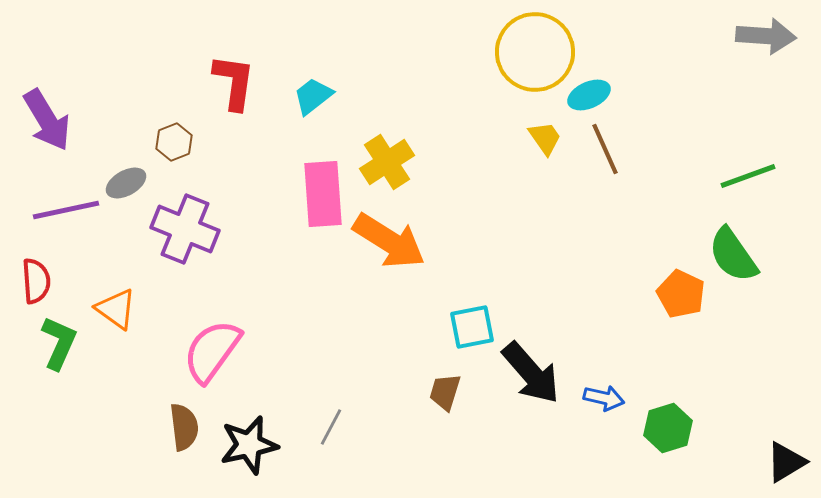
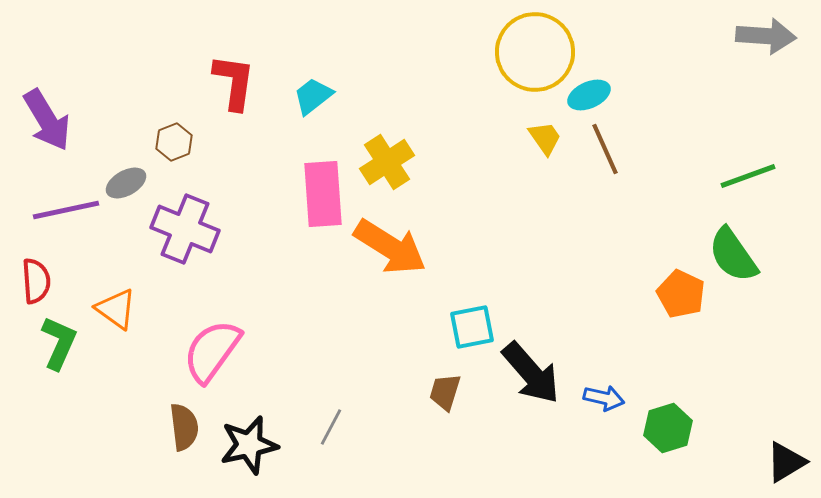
orange arrow: moved 1 px right, 6 px down
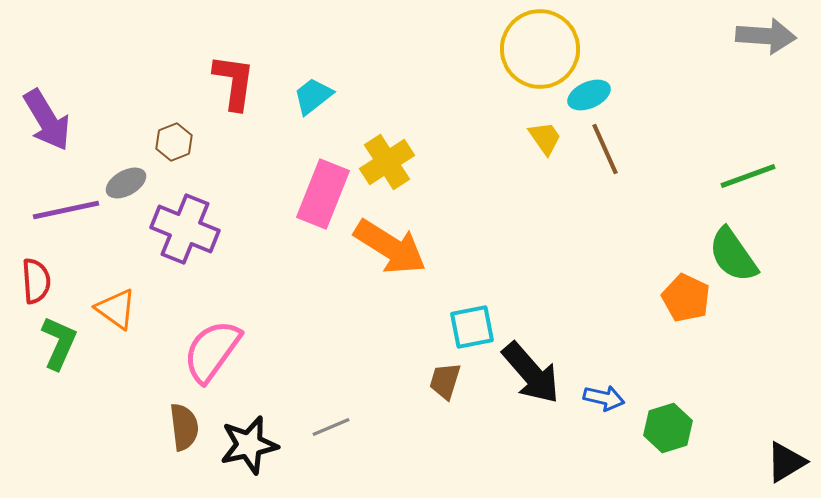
yellow circle: moved 5 px right, 3 px up
pink rectangle: rotated 26 degrees clockwise
orange pentagon: moved 5 px right, 4 px down
brown trapezoid: moved 11 px up
gray line: rotated 39 degrees clockwise
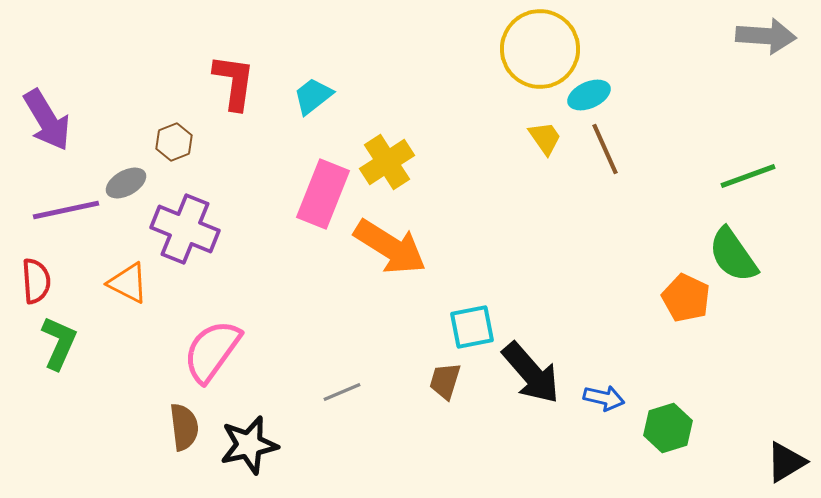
orange triangle: moved 12 px right, 26 px up; rotated 9 degrees counterclockwise
gray line: moved 11 px right, 35 px up
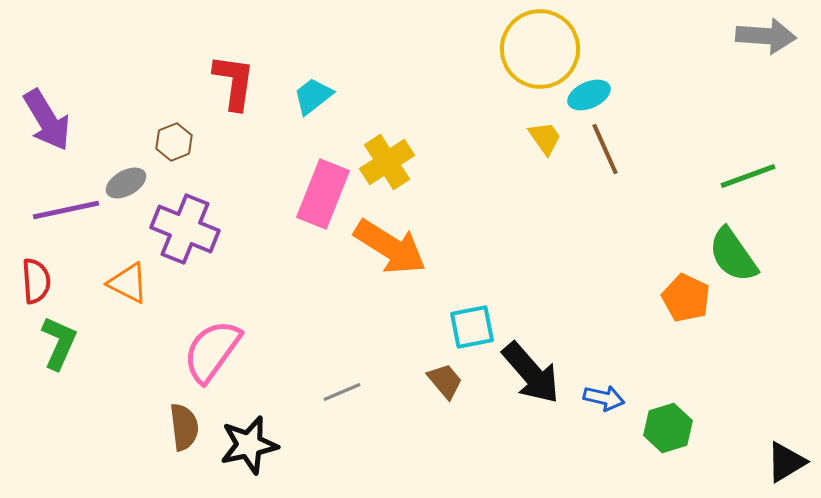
brown trapezoid: rotated 123 degrees clockwise
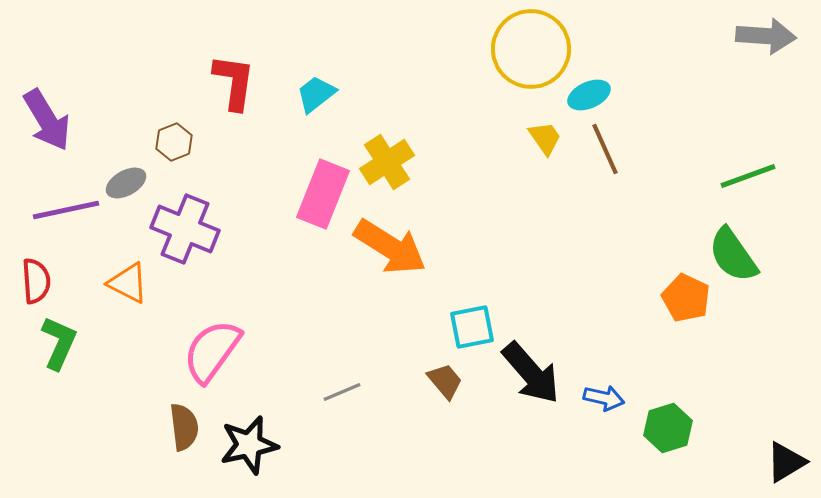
yellow circle: moved 9 px left
cyan trapezoid: moved 3 px right, 2 px up
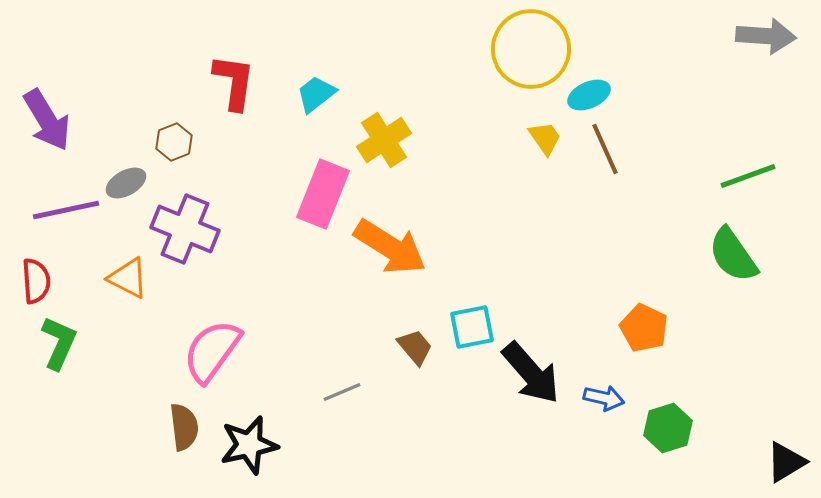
yellow cross: moved 3 px left, 22 px up
orange triangle: moved 5 px up
orange pentagon: moved 42 px left, 30 px down
brown trapezoid: moved 30 px left, 34 px up
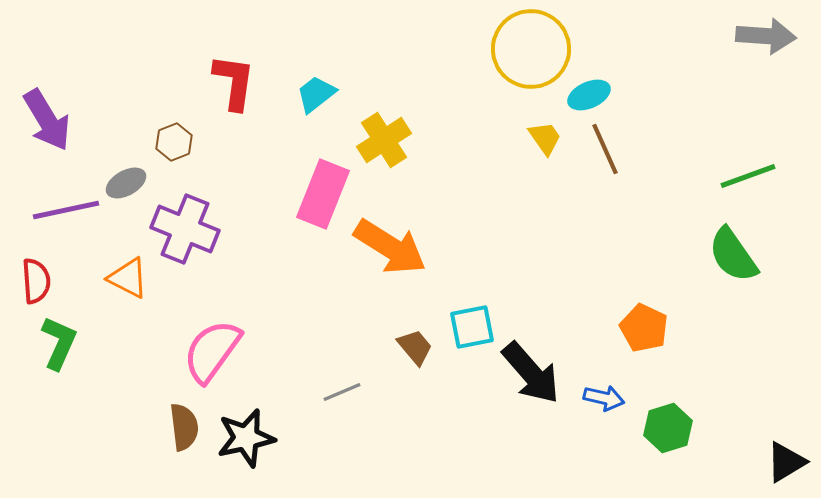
black star: moved 3 px left, 7 px up
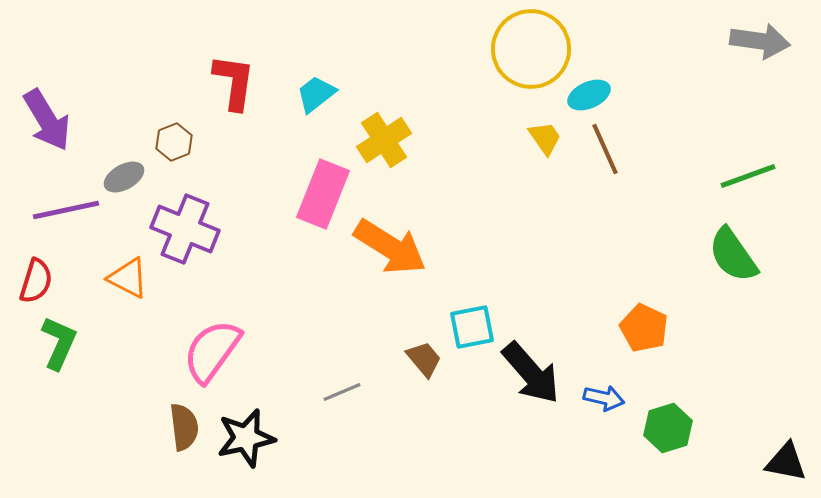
gray arrow: moved 6 px left, 5 px down; rotated 4 degrees clockwise
gray ellipse: moved 2 px left, 6 px up
red semicircle: rotated 21 degrees clockwise
brown trapezoid: moved 9 px right, 12 px down
black triangle: rotated 42 degrees clockwise
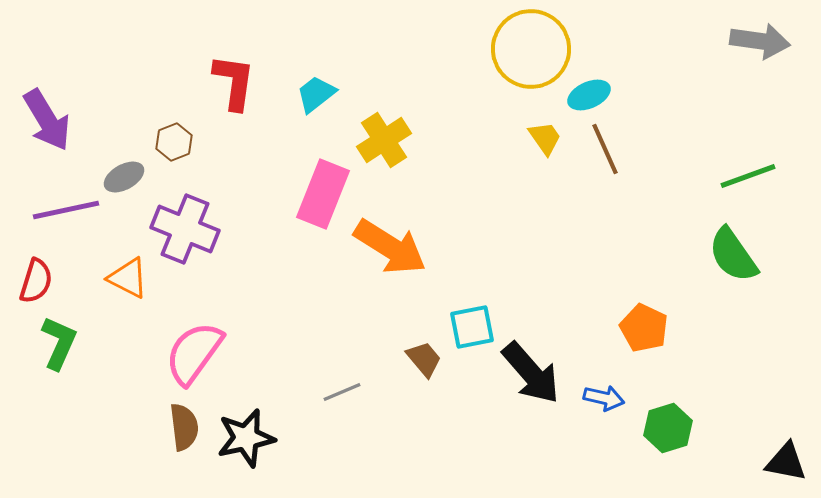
pink semicircle: moved 18 px left, 2 px down
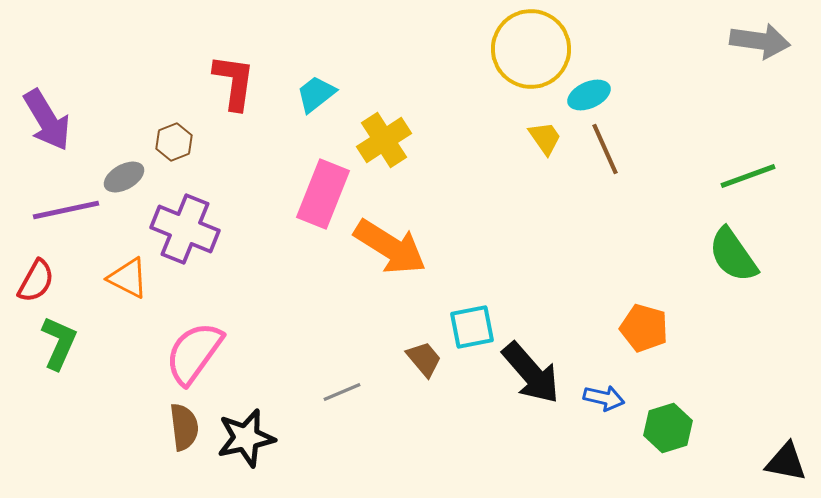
red semicircle: rotated 12 degrees clockwise
orange pentagon: rotated 9 degrees counterclockwise
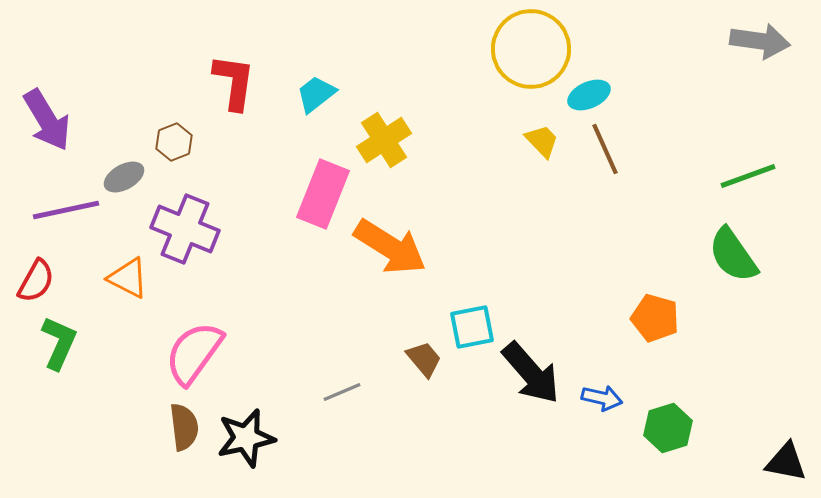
yellow trapezoid: moved 3 px left, 3 px down; rotated 9 degrees counterclockwise
orange pentagon: moved 11 px right, 10 px up
blue arrow: moved 2 px left
